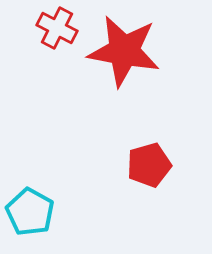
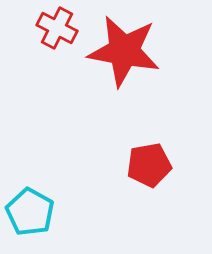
red pentagon: rotated 6 degrees clockwise
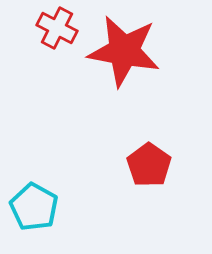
red pentagon: rotated 27 degrees counterclockwise
cyan pentagon: moved 4 px right, 5 px up
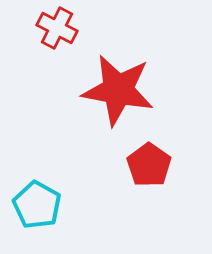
red star: moved 6 px left, 39 px down
cyan pentagon: moved 3 px right, 2 px up
